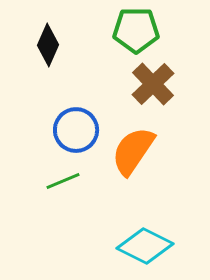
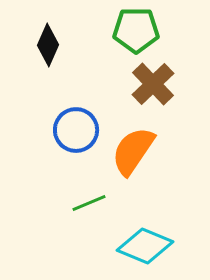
green line: moved 26 px right, 22 px down
cyan diamond: rotated 4 degrees counterclockwise
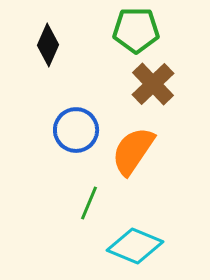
green line: rotated 44 degrees counterclockwise
cyan diamond: moved 10 px left
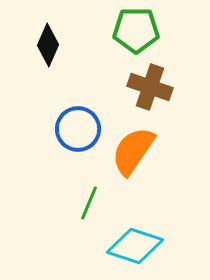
brown cross: moved 3 px left, 3 px down; rotated 27 degrees counterclockwise
blue circle: moved 2 px right, 1 px up
cyan diamond: rotated 4 degrees counterclockwise
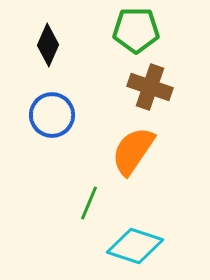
blue circle: moved 26 px left, 14 px up
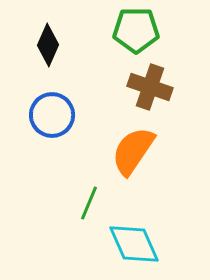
cyan diamond: moved 1 px left, 2 px up; rotated 48 degrees clockwise
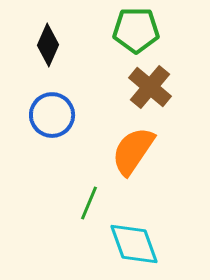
brown cross: rotated 21 degrees clockwise
cyan diamond: rotated 4 degrees clockwise
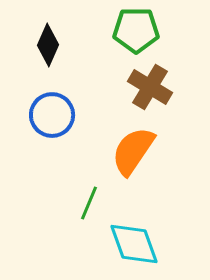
brown cross: rotated 9 degrees counterclockwise
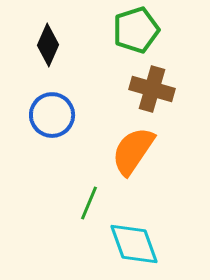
green pentagon: rotated 18 degrees counterclockwise
brown cross: moved 2 px right, 2 px down; rotated 15 degrees counterclockwise
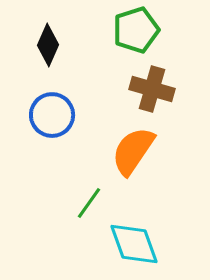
green line: rotated 12 degrees clockwise
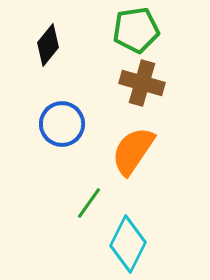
green pentagon: rotated 9 degrees clockwise
black diamond: rotated 15 degrees clockwise
brown cross: moved 10 px left, 6 px up
blue circle: moved 10 px right, 9 px down
cyan diamond: moved 6 px left; rotated 46 degrees clockwise
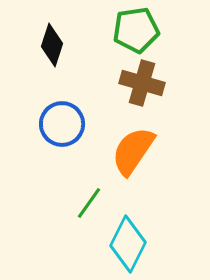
black diamond: moved 4 px right; rotated 21 degrees counterclockwise
